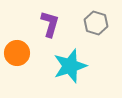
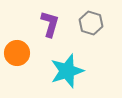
gray hexagon: moved 5 px left
cyan star: moved 3 px left, 5 px down
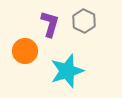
gray hexagon: moved 7 px left, 2 px up; rotated 10 degrees clockwise
orange circle: moved 8 px right, 2 px up
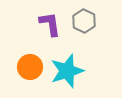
purple L-shape: rotated 24 degrees counterclockwise
orange circle: moved 5 px right, 16 px down
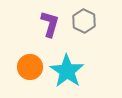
purple L-shape: rotated 24 degrees clockwise
cyan star: rotated 20 degrees counterclockwise
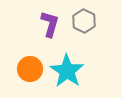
orange circle: moved 2 px down
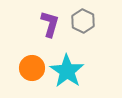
gray hexagon: moved 1 px left
orange circle: moved 2 px right, 1 px up
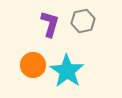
gray hexagon: rotated 20 degrees clockwise
orange circle: moved 1 px right, 3 px up
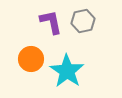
purple L-shape: moved 1 px right, 2 px up; rotated 28 degrees counterclockwise
orange circle: moved 2 px left, 6 px up
